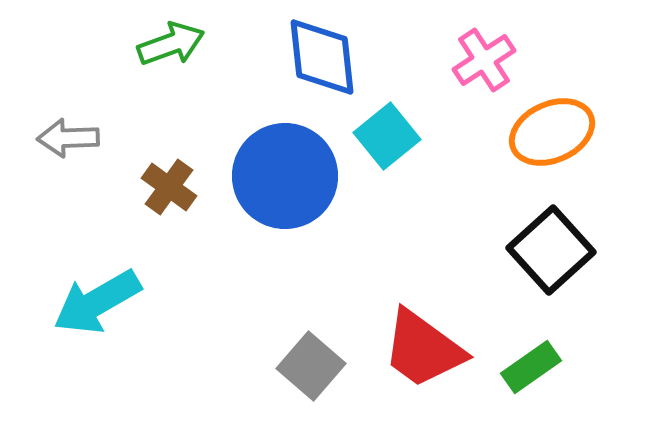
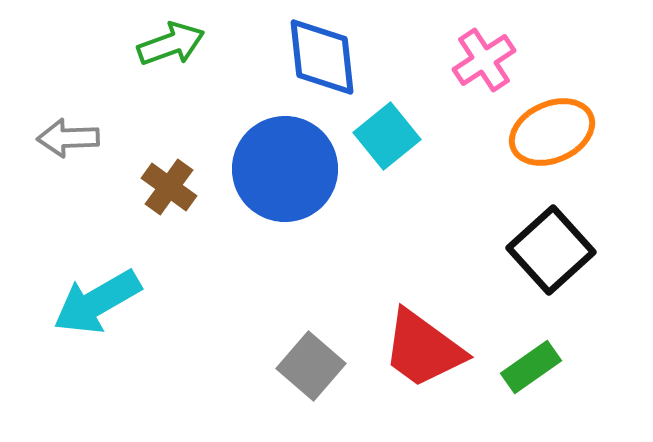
blue circle: moved 7 px up
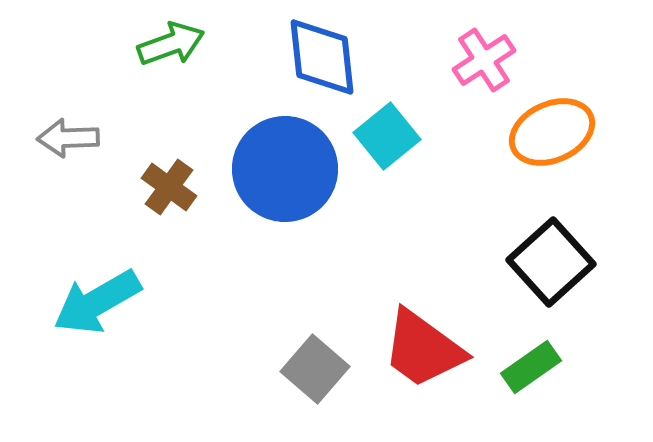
black square: moved 12 px down
gray square: moved 4 px right, 3 px down
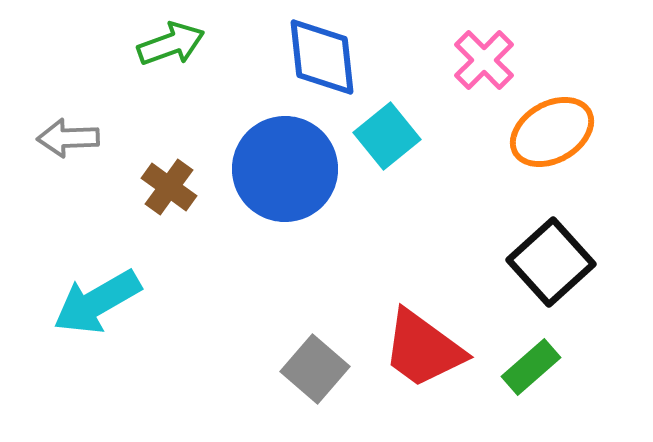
pink cross: rotated 12 degrees counterclockwise
orange ellipse: rotated 6 degrees counterclockwise
green rectangle: rotated 6 degrees counterclockwise
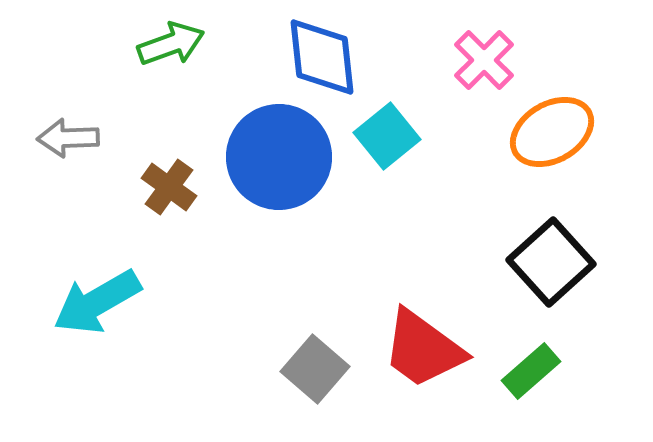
blue circle: moved 6 px left, 12 px up
green rectangle: moved 4 px down
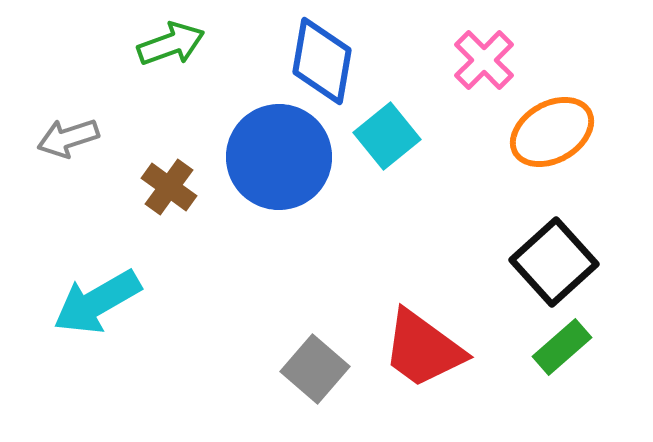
blue diamond: moved 4 px down; rotated 16 degrees clockwise
gray arrow: rotated 16 degrees counterclockwise
black square: moved 3 px right
green rectangle: moved 31 px right, 24 px up
